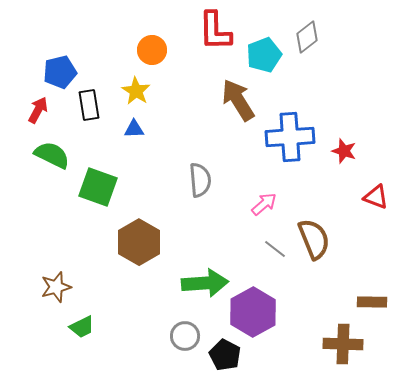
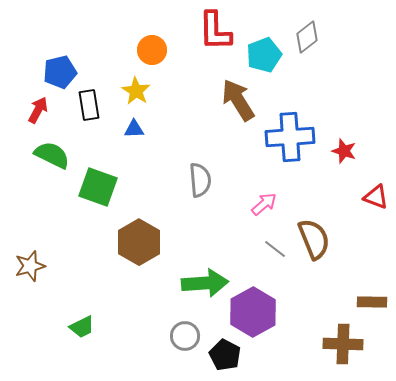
brown star: moved 26 px left, 21 px up
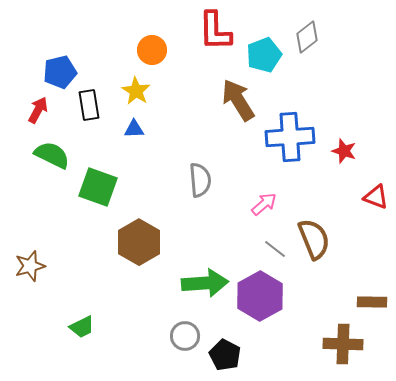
purple hexagon: moved 7 px right, 16 px up
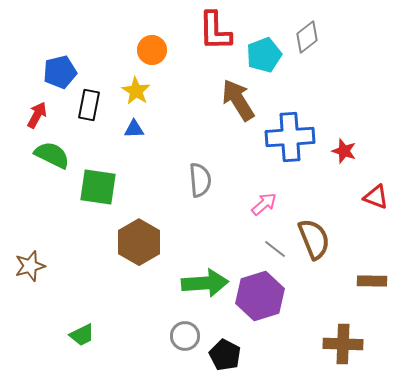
black rectangle: rotated 20 degrees clockwise
red arrow: moved 1 px left, 5 px down
green square: rotated 12 degrees counterclockwise
purple hexagon: rotated 12 degrees clockwise
brown rectangle: moved 21 px up
green trapezoid: moved 8 px down
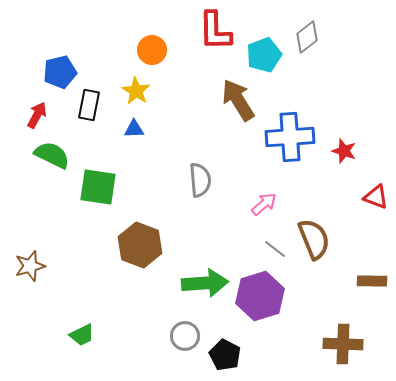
brown hexagon: moved 1 px right, 3 px down; rotated 9 degrees counterclockwise
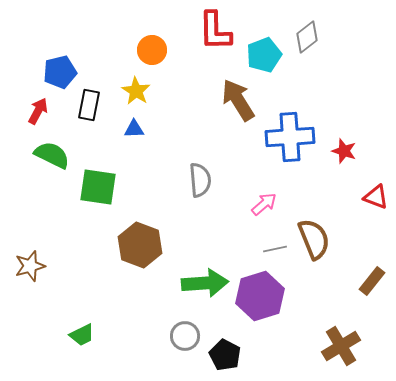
red arrow: moved 1 px right, 4 px up
gray line: rotated 50 degrees counterclockwise
brown rectangle: rotated 52 degrees counterclockwise
brown cross: moved 2 px left, 2 px down; rotated 33 degrees counterclockwise
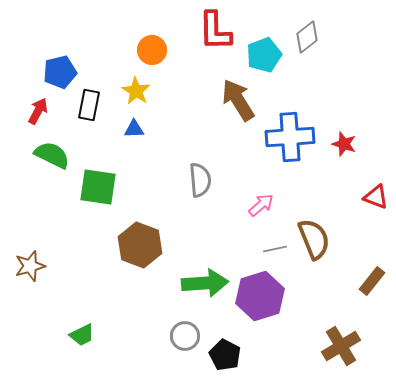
red star: moved 7 px up
pink arrow: moved 3 px left, 1 px down
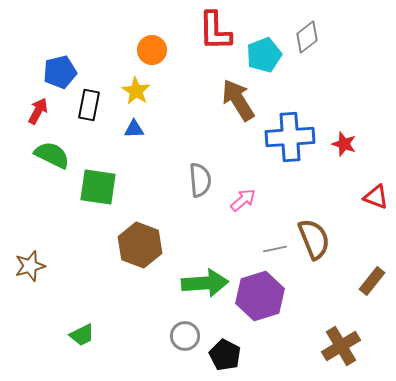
pink arrow: moved 18 px left, 5 px up
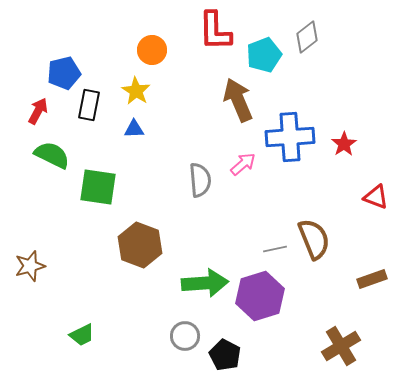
blue pentagon: moved 4 px right, 1 px down
brown arrow: rotated 9 degrees clockwise
red star: rotated 20 degrees clockwise
pink arrow: moved 36 px up
brown rectangle: moved 2 px up; rotated 32 degrees clockwise
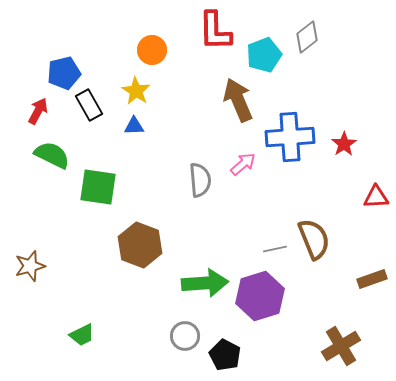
black rectangle: rotated 40 degrees counterclockwise
blue triangle: moved 3 px up
red triangle: rotated 24 degrees counterclockwise
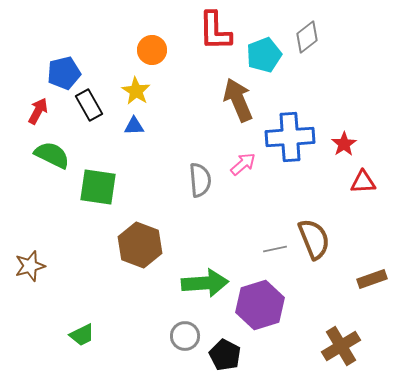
red triangle: moved 13 px left, 15 px up
purple hexagon: moved 9 px down
